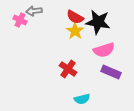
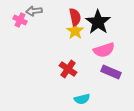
red semicircle: rotated 132 degrees counterclockwise
black star: rotated 25 degrees clockwise
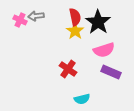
gray arrow: moved 2 px right, 5 px down
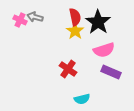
gray arrow: moved 1 px left, 1 px down; rotated 21 degrees clockwise
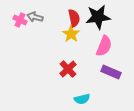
red semicircle: moved 1 px left, 1 px down
black star: moved 5 px up; rotated 30 degrees clockwise
yellow star: moved 4 px left, 3 px down
pink semicircle: moved 4 px up; rotated 50 degrees counterclockwise
red cross: rotated 12 degrees clockwise
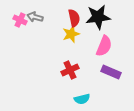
yellow star: rotated 18 degrees clockwise
red cross: moved 2 px right, 1 px down; rotated 18 degrees clockwise
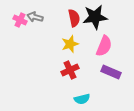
black star: moved 3 px left
yellow star: moved 1 px left, 10 px down
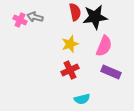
red semicircle: moved 1 px right, 6 px up
